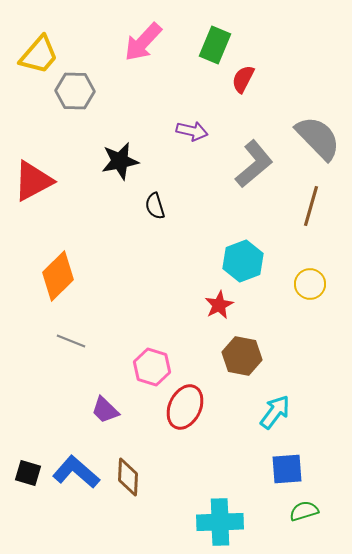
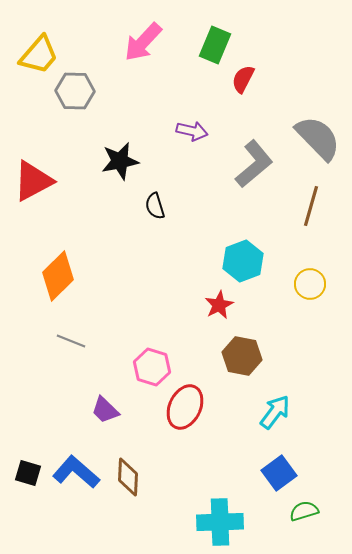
blue square: moved 8 px left, 4 px down; rotated 32 degrees counterclockwise
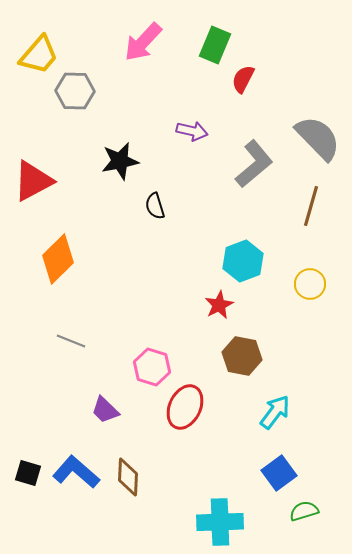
orange diamond: moved 17 px up
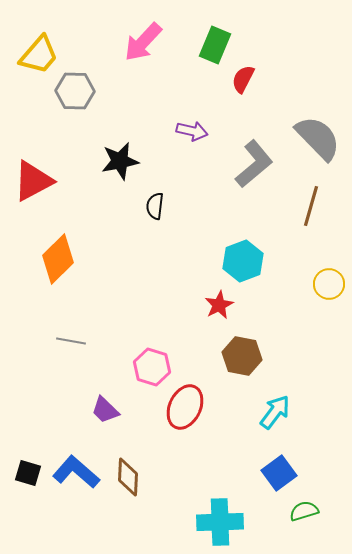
black semicircle: rotated 24 degrees clockwise
yellow circle: moved 19 px right
gray line: rotated 12 degrees counterclockwise
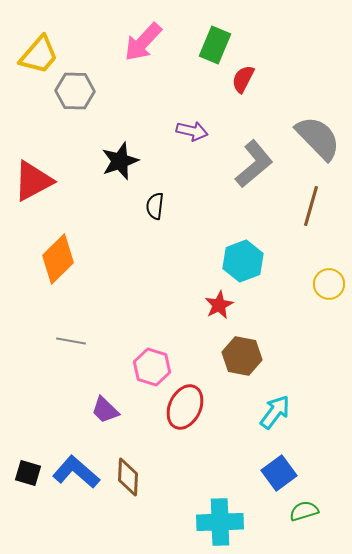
black star: rotated 9 degrees counterclockwise
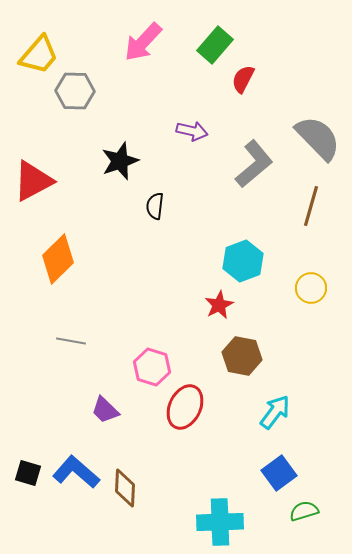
green rectangle: rotated 18 degrees clockwise
yellow circle: moved 18 px left, 4 px down
brown diamond: moved 3 px left, 11 px down
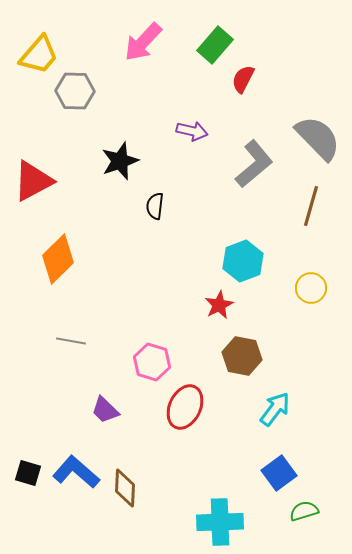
pink hexagon: moved 5 px up
cyan arrow: moved 3 px up
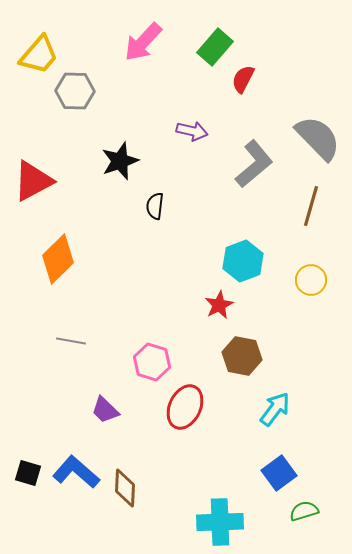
green rectangle: moved 2 px down
yellow circle: moved 8 px up
